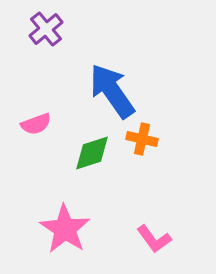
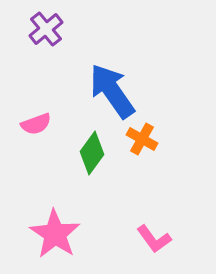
orange cross: rotated 16 degrees clockwise
green diamond: rotated 36 degrees counterclockwise
pink star: moved 10 px left, 5 px down
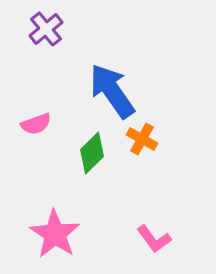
green diamond: rotated 9 degrees clockwise
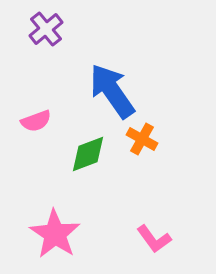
pink semicircle: moved 3 px up
green diamond: moved 4 px left, 1 px down; rotated 24 degrees clockwise
